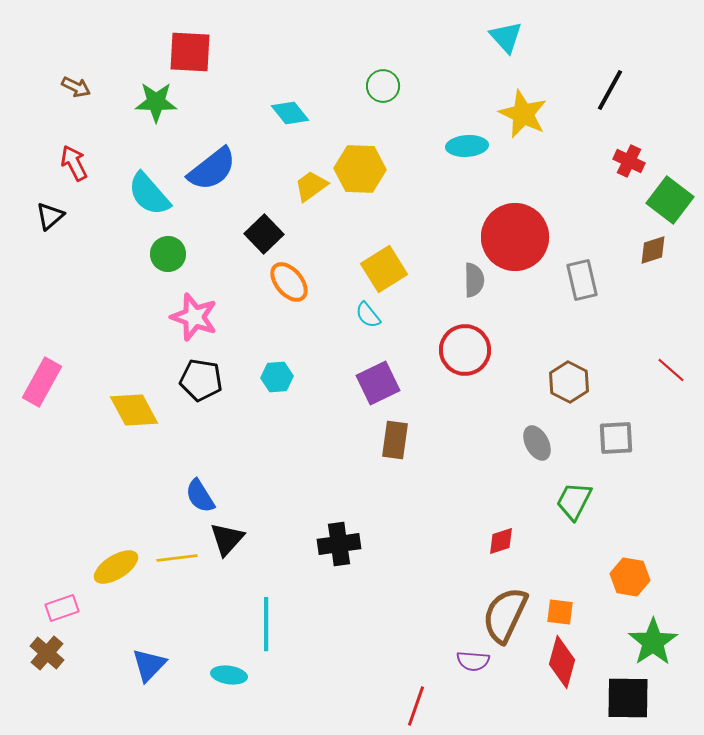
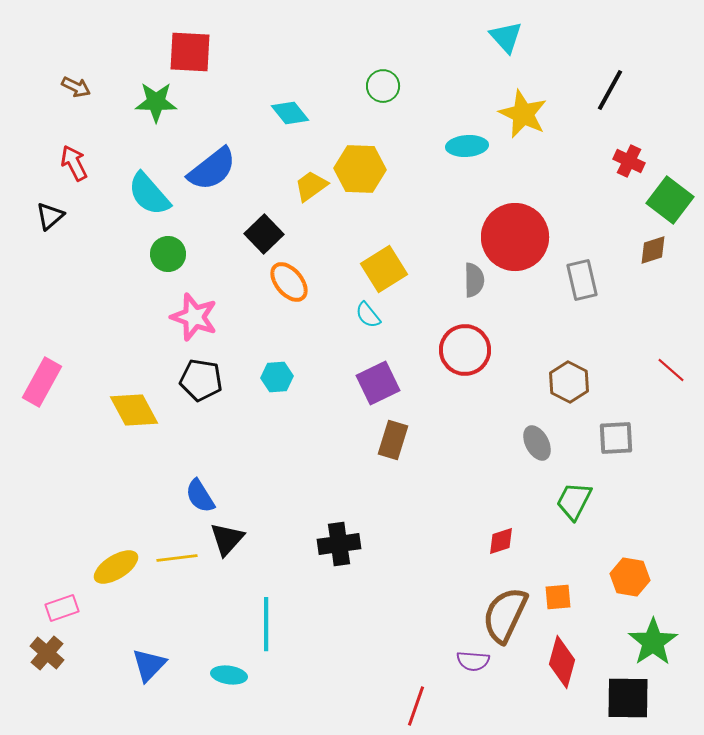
brown rectangle at (395, 440): moved 2 px left; rotated 9 degrees clockwise
orange square at (560, 612): moved 2 px left, 15 px up; rotated 12 degrees counterclockwise
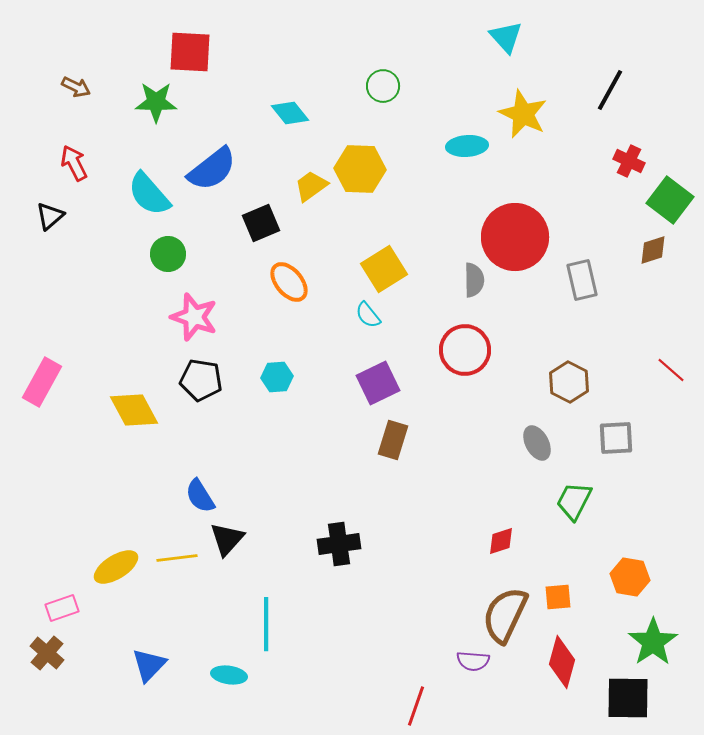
black square at (264, 234): moved 3 px left, 11 px up; rotated 21 degrees clockwise
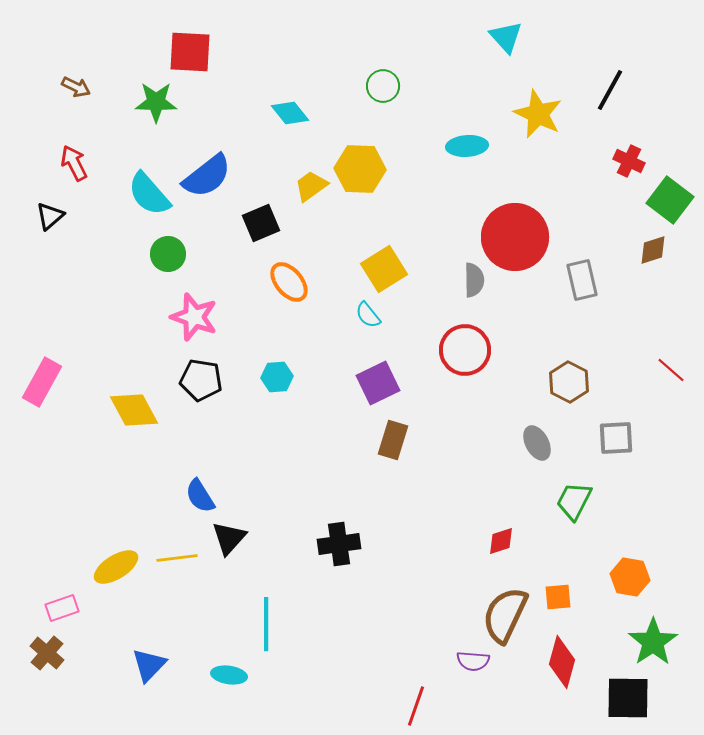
yellow star at (523, 114): moved 15 px right
blue semicircle at (212, 169): moved 5 px left, 7 px down
black triangle at (227, 539): moved 2 px right, 1 px up
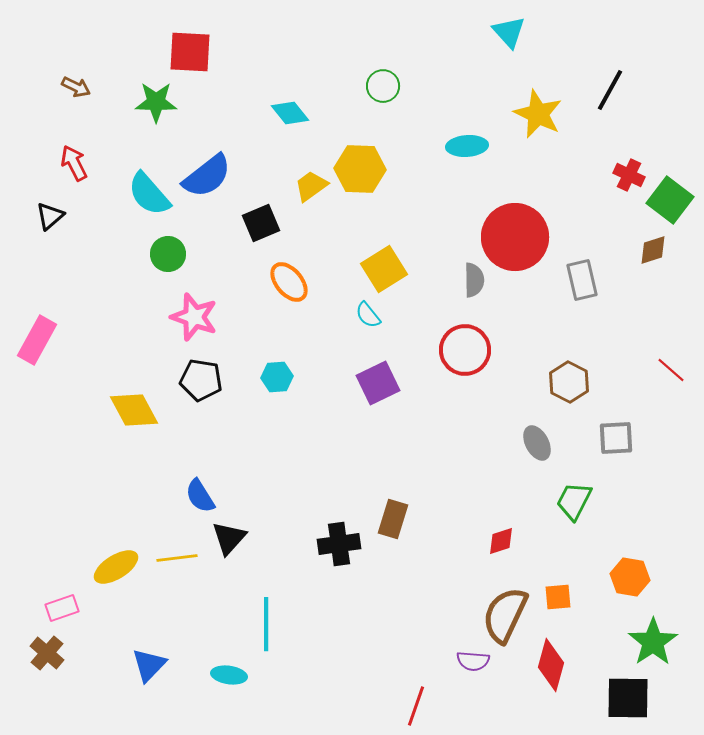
cyan triangle at (506, 37): moved 3 px right, 5 px up
red cross at (629, 161): moved 14 px down
pink rectangle at (42, 382): moved 5 px left, 42 px up
brown rectangle at (393, 440): moved 79 px down
red diamond at (562, 662): moved 11 px left, 3 px down
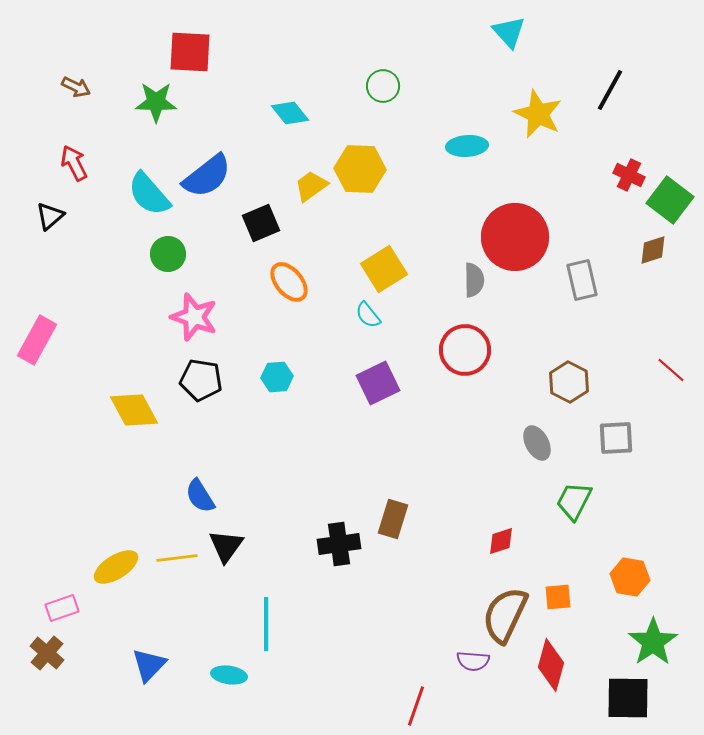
black triangle at (229, 538): moved 3 px left, 8 px down; rotated 6 degrees counterclockwise
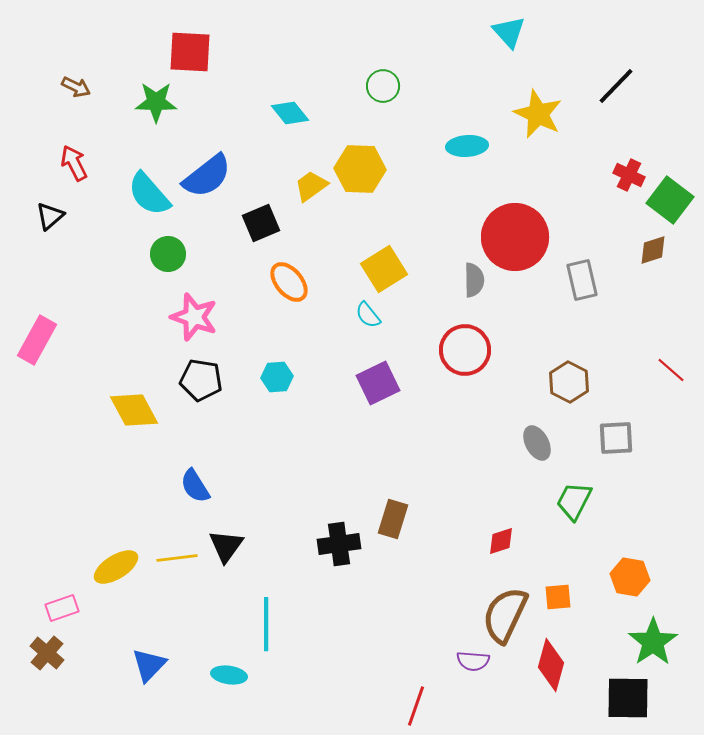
black line at (610, 90): moved 6 px right, 4 px up; rotated 15 degrees clockwise
blue semicircle at (200, 496): moved 5 px left, 10 px up
